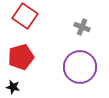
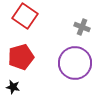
purple circle: moved 5 px left, 4 px up
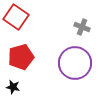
red square: moved 9 px left, 1 px down
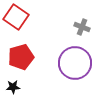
black star: rotated 16 degrees counterclockwise
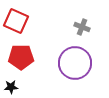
red square: moved 4 px down; rotated 10 degrees counterclockwise
red pentagon: rotated 15 degrees clockwise
black star: moved 2 px left
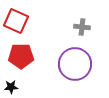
gray cross: rotated 14 degrees counterclockwise
red pentagon: moved 1 px up
purple circle: moved 1 px down
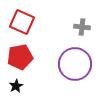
red square: moved 6 px right, 1 px down
red pentagon: moved 1 px left, 1 px down; rotated 10 degrees counterclockwise
black star: moved 5 px right, 1 px up; rotated 24 degrees counterclockwise
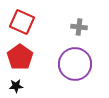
gray cross: moved 3 px left
red pentagon: rotated 25 degrees counterclockwise
black star: rotated 24 degrees clockwise
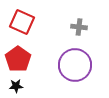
red pentagon: moved 2 px left, 2 px down
purple circle: moved 1 px down
